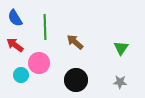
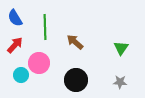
red arrow: rotated 96 degrees clockwise
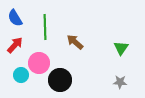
black circle: moved 16 px left
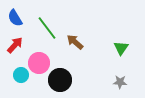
green line: moved 2 px right, 1 px down; rotated 35 degrees counterclockwise
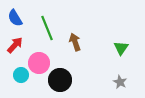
green line: rotated 15 degrees clockwise
brown arrow: rotated 30 degrees clockwise
gray star: rotated 24 degrees clockwise
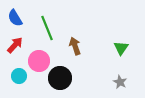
brown arrow: moved 4 px down
pink circle: moved 2 px up
cyan circle: moved 2 px left, 1 px down
black circle: moved 2 px up
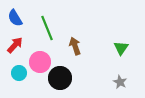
pink circle: moved 1 px right, 1 px down
cyan circle: moved 3 px up
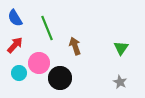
pink circle: moved 1 px left, 1 px down
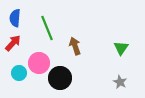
blue semicircle: rotated 36 degrees clockwise
red arrow: moved 2 px left, 2 px up
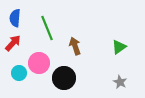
green triangle: moved 2 px left, 1 px up; rotated 21 degrees clockwise
black circle: moved 4 px right
